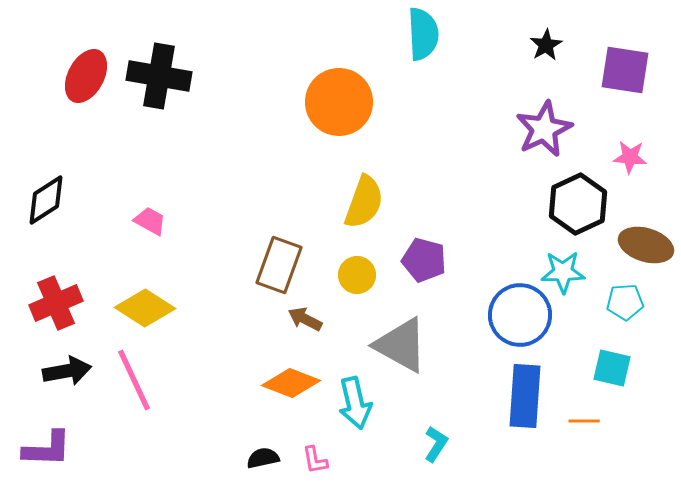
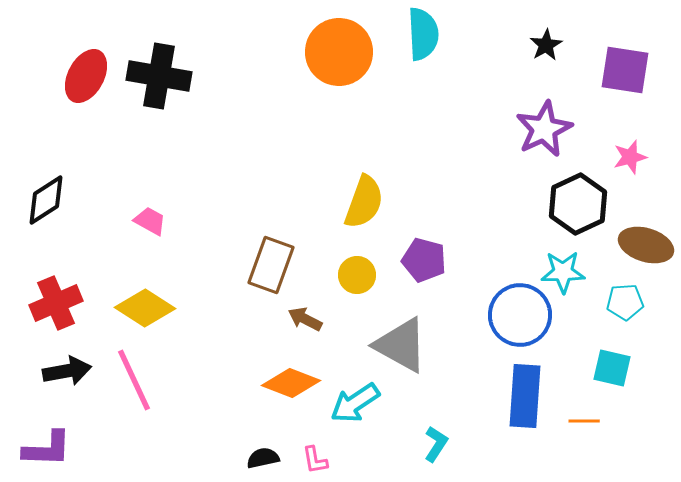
orange circle: moved 50 px up
pink star: rotated 20 degrees counterclockwise
brown rectangle: moved 8 px left
cyan arrow: rotated 69 degrees clockwise
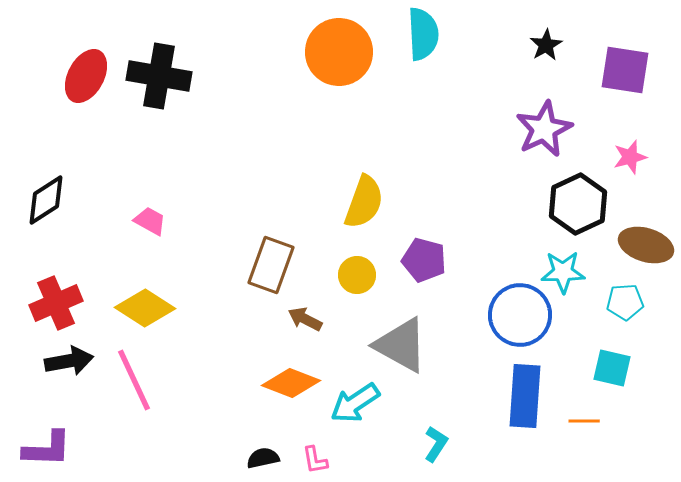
black arrow: moved 2 px right, 10 px up
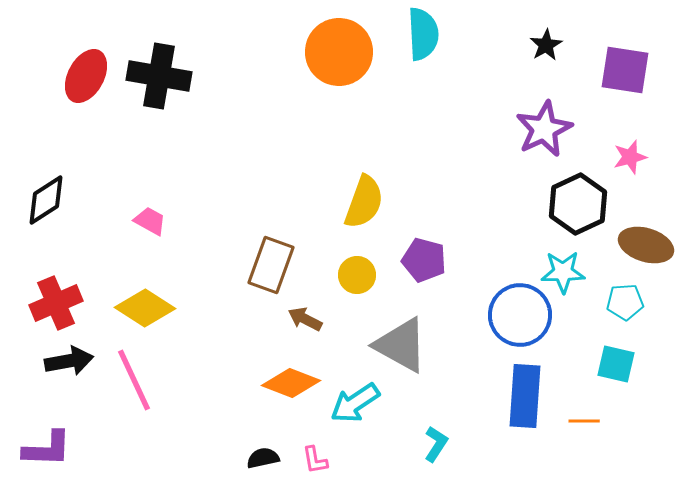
cyan square: moved 4 px right, 4 px up
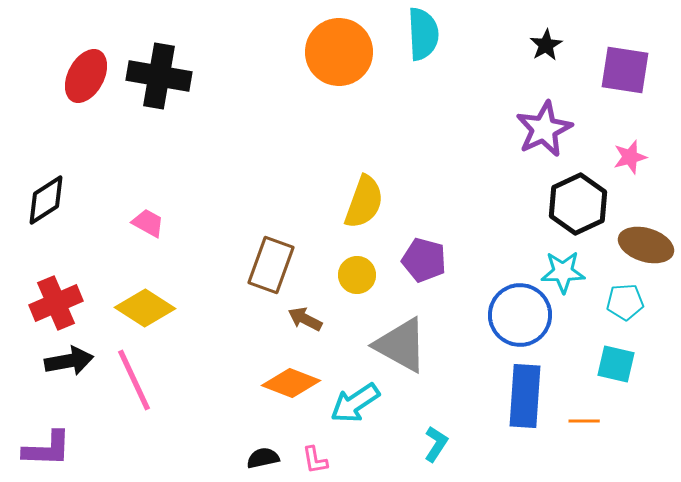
pink trapezoid: moved 2 px left, 2 px down
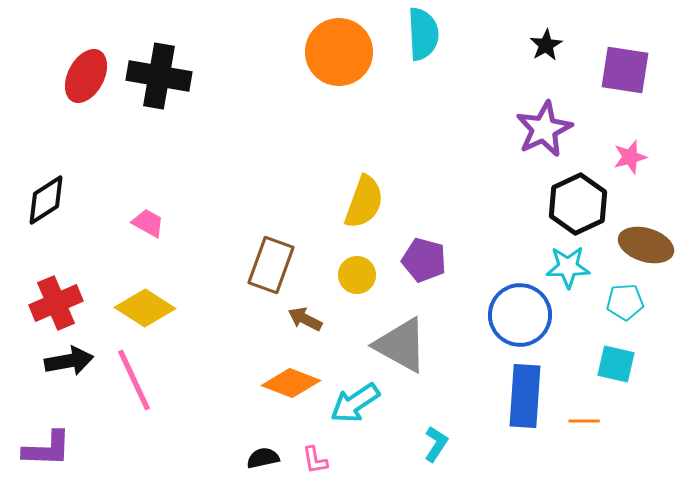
cyan star: moved 5 px right, 5 px up
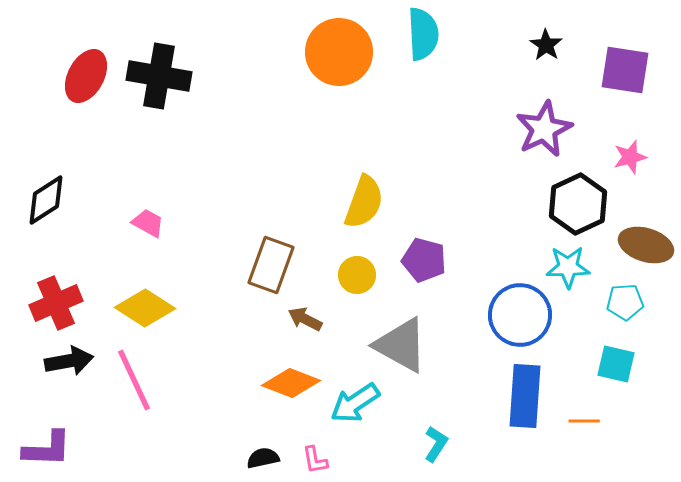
black star: rotated 8 degrees counterclockwise
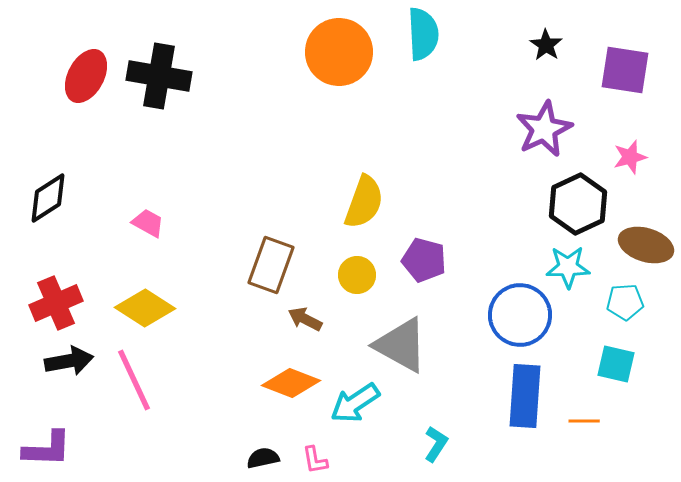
black diamond: moved 2 px right, 2 px up
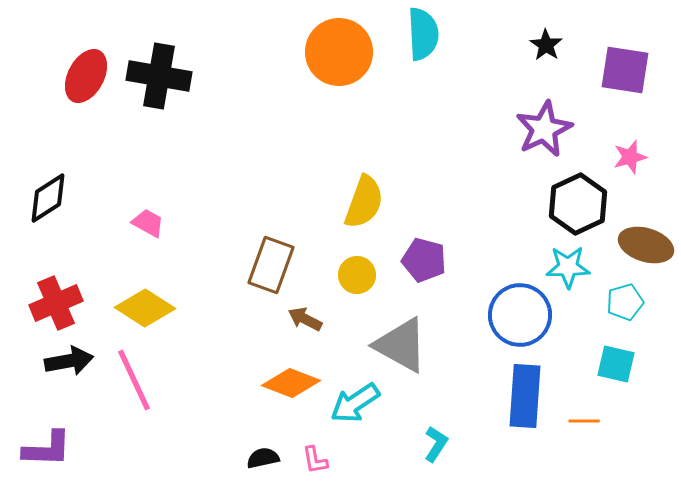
cyan pentagon: rotated 12 degrees counterclockwise
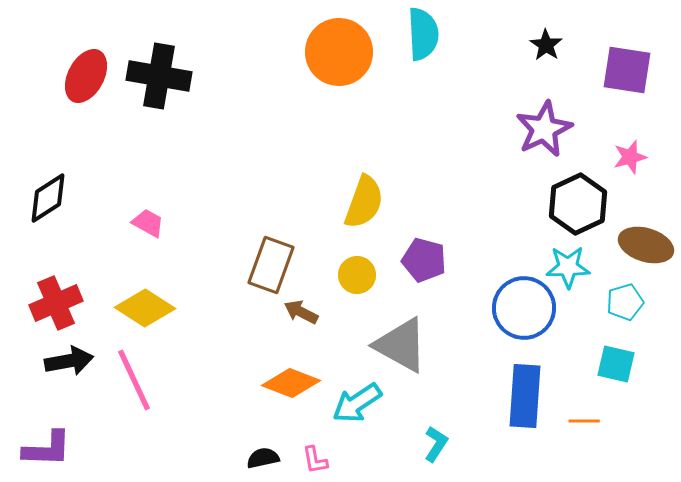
purple square: moved 2 px right
blue circle: moved 4 px right, 7 px up
brown arrow: moved 4 px left, 7 px up
cyan arrow: moved 2 px right
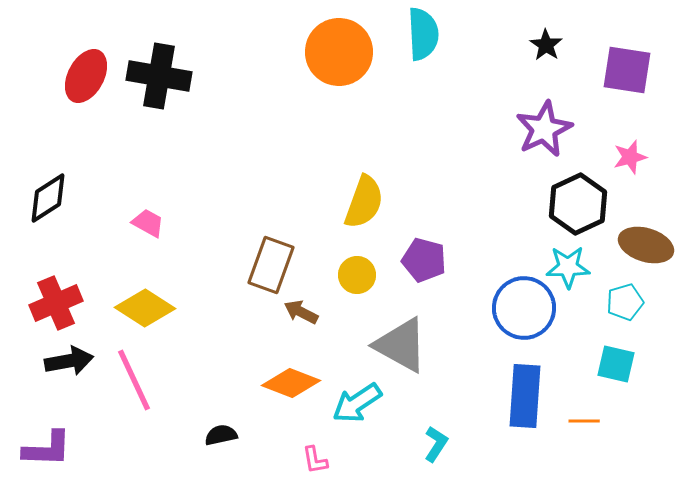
black semicircle: moved 42 px left, 23 px up
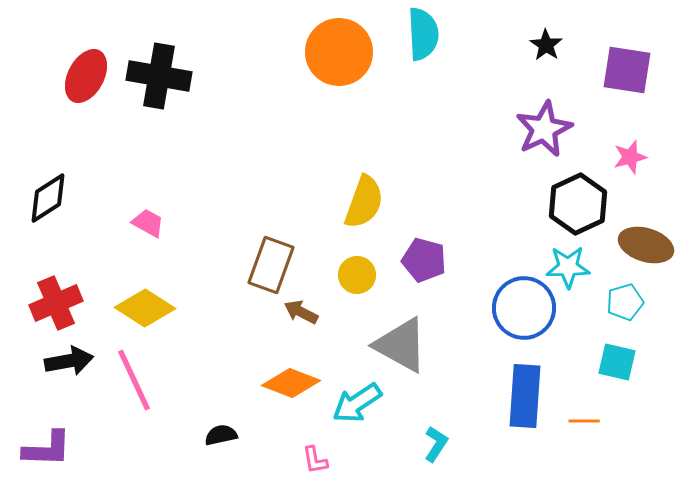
cyan square: moved 1 px right, 2 px up
